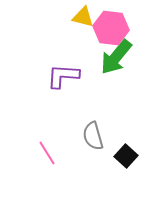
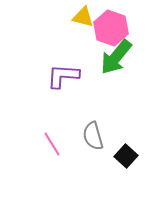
pink hexagon: rotated 12 degrees clockwise
pink line: moved 5 px right, 9 px up
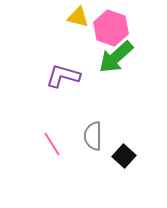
yellow triangle: moved 5 px left
green arrow: rotated 9 degrees clockwise
purple L-shape: rotated 12 degrees clockwise
gray semicircle: rotated 16 degrees clockwise
black square: moved 2 px left
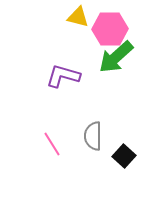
pink hexagon: moved 1 px left, 1 px down; rotated 20 degrees counterclockwise
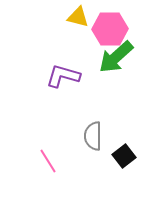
pink line: moved 4 px left, 17 px down
black square: rotated 10 degrees clockwise
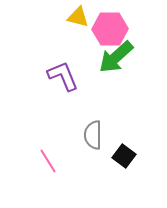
purple L-shape: rotated 52 degrees clockwise
gray semicircle: moved 1 px up
black square: rotated 15 degrees counterclockwise
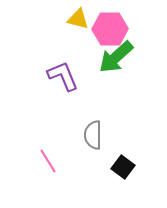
yellow triangle: moved 2 px down
black square: moved 1 px left, 11 px down
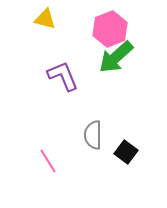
yellow triangle: moved 33 px left
pink hexagon: rotated 20 degrees counterclockwise
black square: moved 3 px right, 15 px up
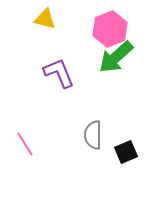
purple L-shape: moved 4 px left, 3 px up
black square: rotated 30 degrees clockwise
pink line: moved 23 px left, 17 px up
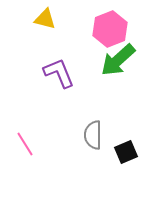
green arrow: moved 2 px right, 3 px down
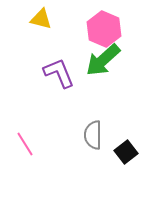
yellow triangle: moved 4 px left
pink hexagon: moved 6 px left; rotated 16 degrees counterclockwise
green arrow: moved 15 px left
black square: rotated 15 degrees counterclockwise
